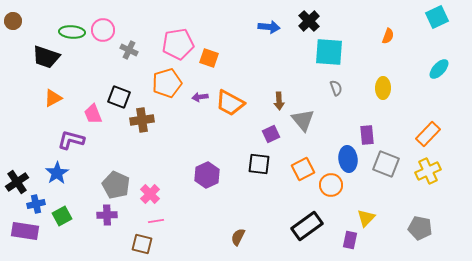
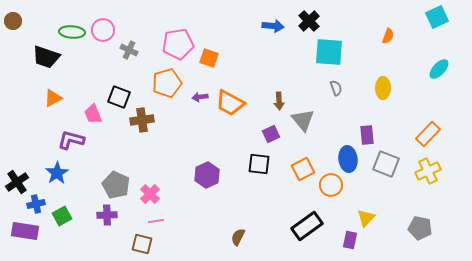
blue arrow at (269, 27): moved 4 px right, 1 px up
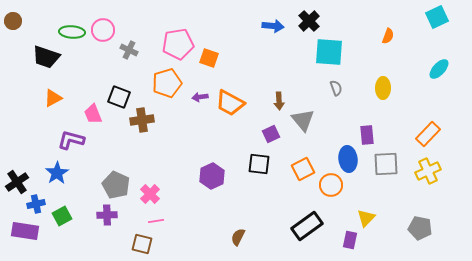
gray square at (386, 164): rotated 24 degrees counterclockwise
purple hexagon at (207, 175): moved 5 px right, 1 px down
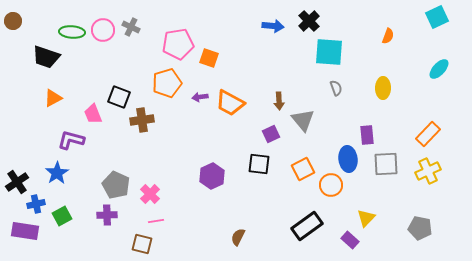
gray cross at (129, 50): moved 2 px right, 23 px up
purple rectangle at (350, 240): rotated 60 degrees counterclockwise
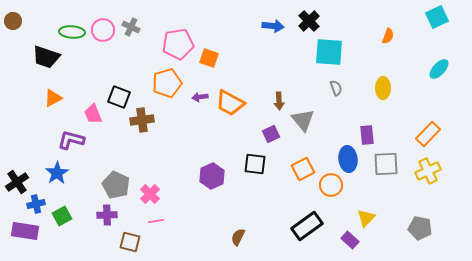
black square at (259, 164): moved 4 px left
brown square at (142, 244): moved 12 px left, 2 px up
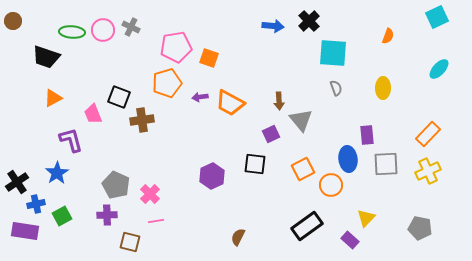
pink pentagon at (178, 44): moved 2 px left, 3 px down
cyan square at (329, 52): moved 4 px right, 1 px down
gray triangle at (303, 120): moved 2 px left
purple L-shape at (71, 140): rotated 60 degrees clockwise
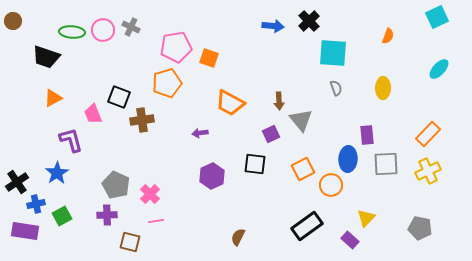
purple arrow at (200, 97): moved 36 px down
blue ellipse at (348, 159): rotated 10 degrees clockwise
